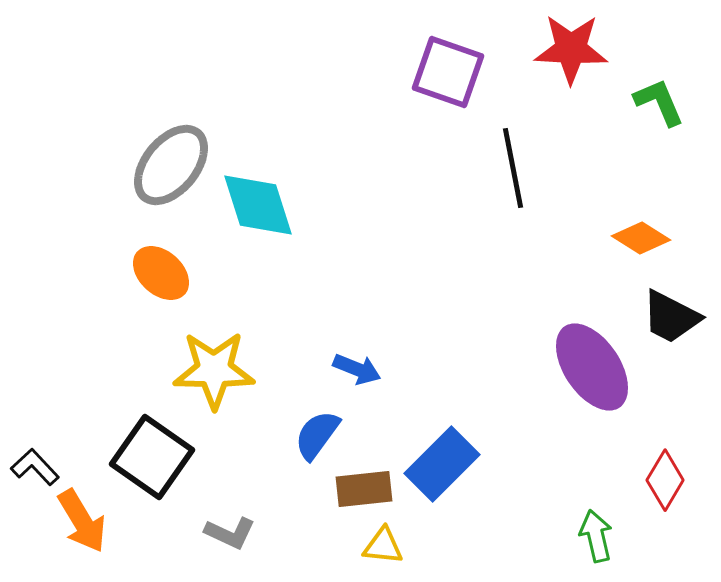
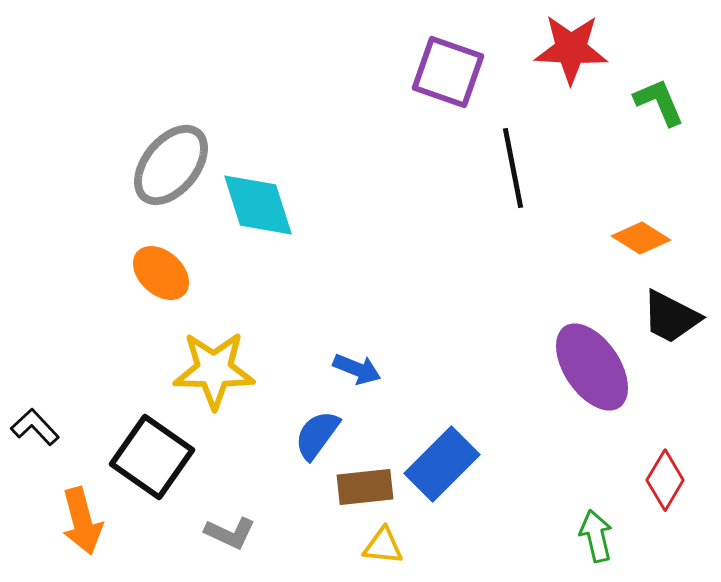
black L-shape: moved 40 px up
brown rectangle: moved 1 px right, 2 px up
orange arrow: rotated 16 degrees clockwise
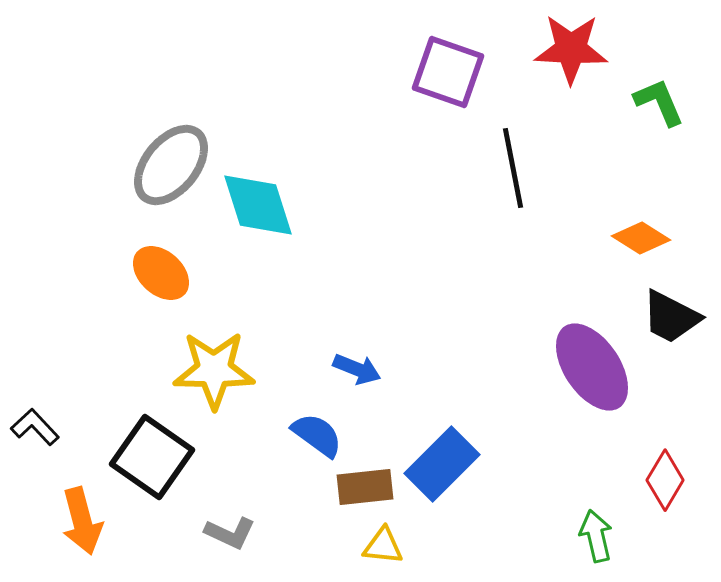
blue semicircle: rotated 90 degrees clockwise
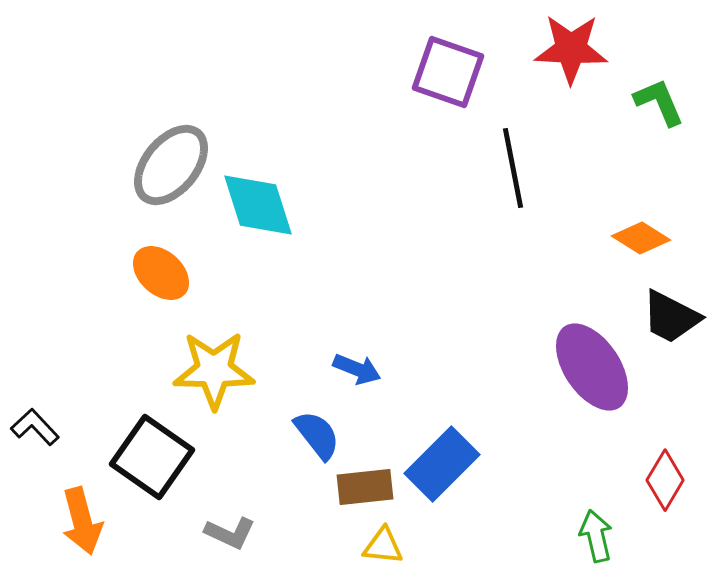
blue semicircle: rotated 16 degrees clockwise
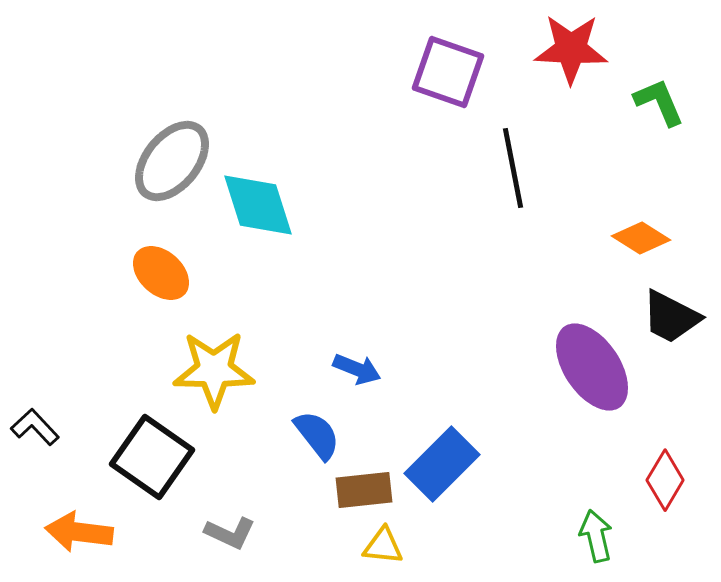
gray ellipse: moved 1 px right, 4 px up
brown rectangle: moved 1 px left, 3 px down
orange arrow: moved 3 px left, 11 px down; rotated 112 degrees clockwise
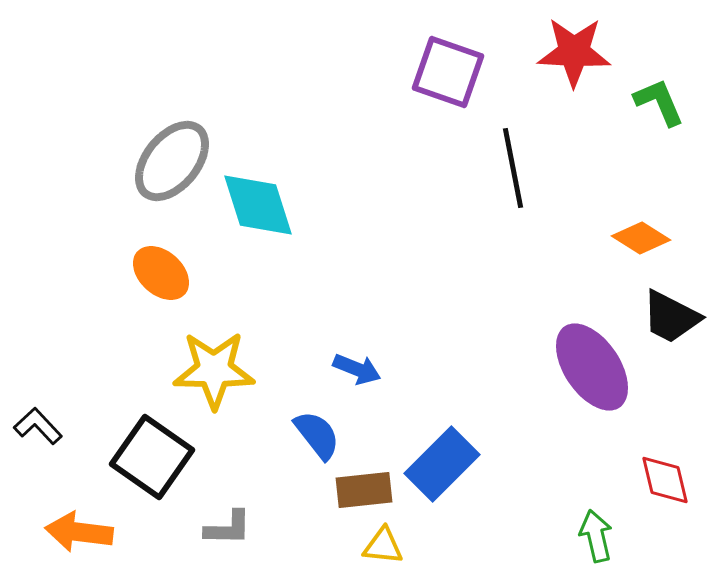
red star: moved 3 px right, 3 px down
black L-shape: moved 3 px right, 1 px up
red diamond: rotated 44 degrees counterclockwise
gray L-shape: moved 2 px left, 5 px up; rotated 24 degrees counterclockwise
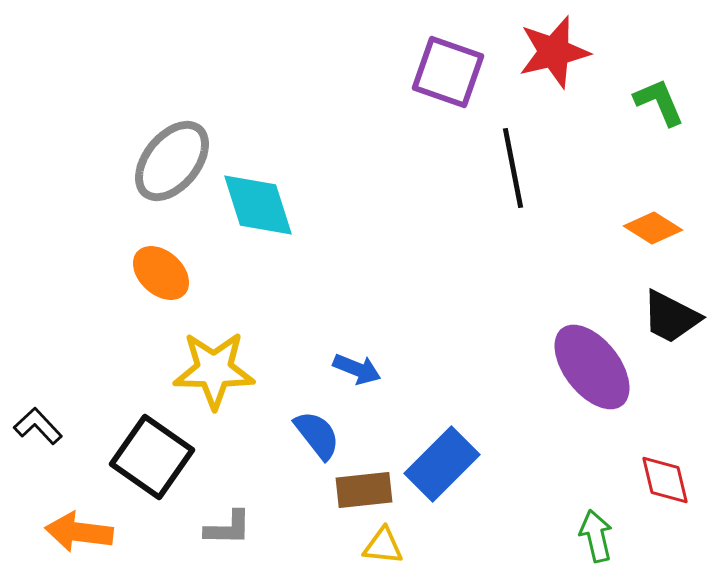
red star: moved 20 px left; rotated 16 degrees counterclockwise
orange diamond: moved 12 px right, 10 px up
purple ellipse: rotated 4 degrees counterclockwise
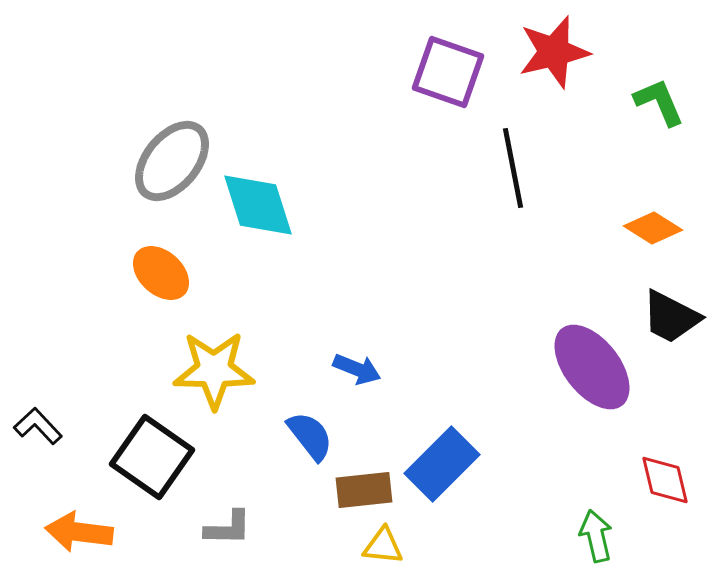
blue semicircle: moved 7 px left, 1 px down
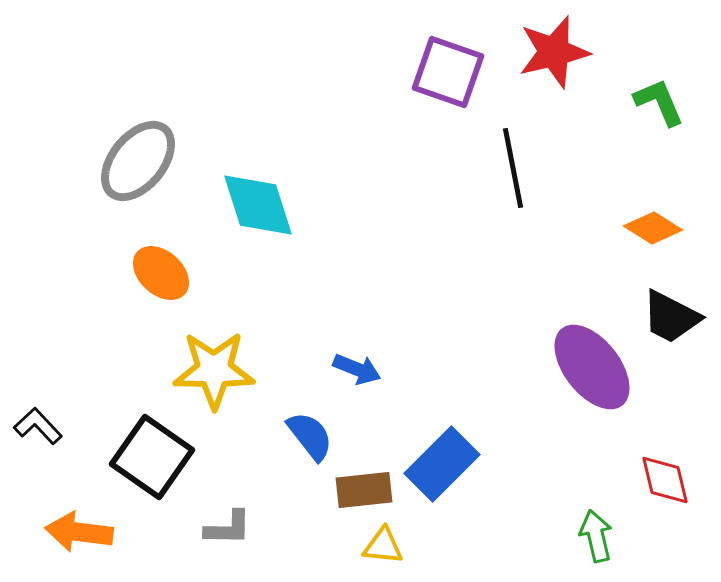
gray ellipse: moved 34 px left
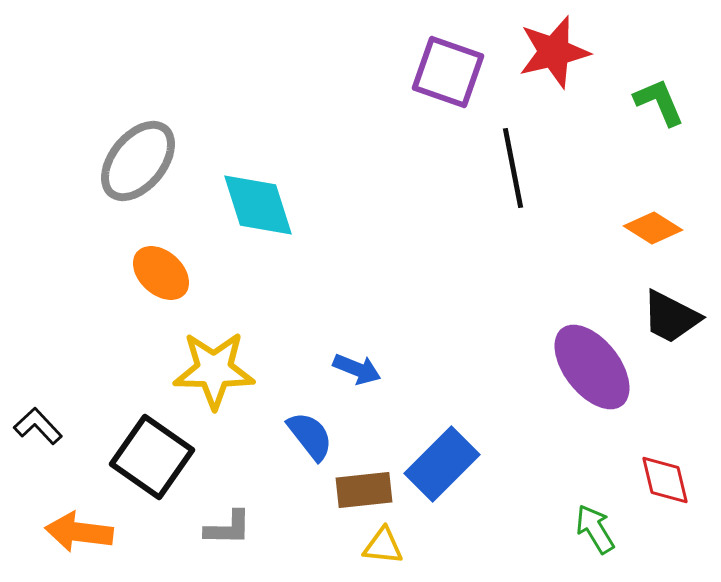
green arrow: moved 1 px left, 7 px up; rotated 18 degrees counterclockwise
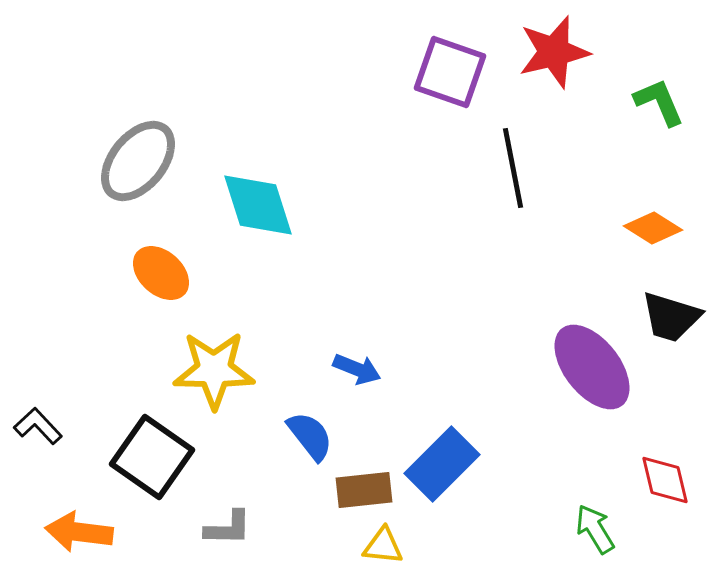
purple square: moved 2 px right
black trapezoid: rotated 10 degrees counterclockwise
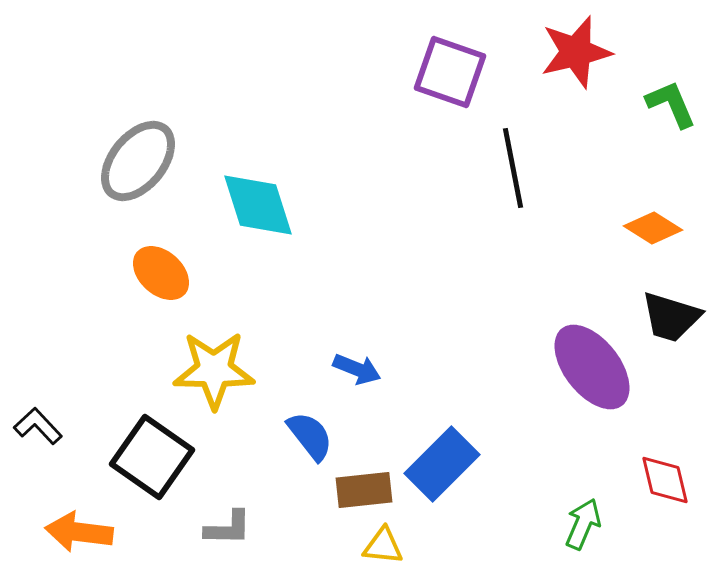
red star: moved 22 px right
green L-shape: moved 12 px right, 2 px down
green arrow: moved 12 px left, 5 px up; rotated 54 degrees clockwise
